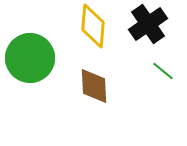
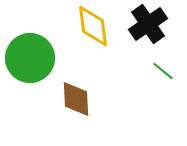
yellow diamond: rotated 12 degrees counterclockwise
brown diamond: moved 18 px left, 13 px down
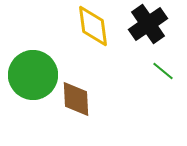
green circle: moved 3 px right, 17 px down
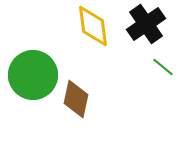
black cross: moved 2 px left
green line: moved 4 px up
brown diamond: rotated 15 degrees clockwise
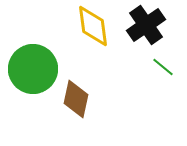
black cross: moved 1 px down
green circle: moved 6 px up
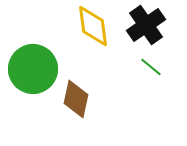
green line: moved 12 px left
